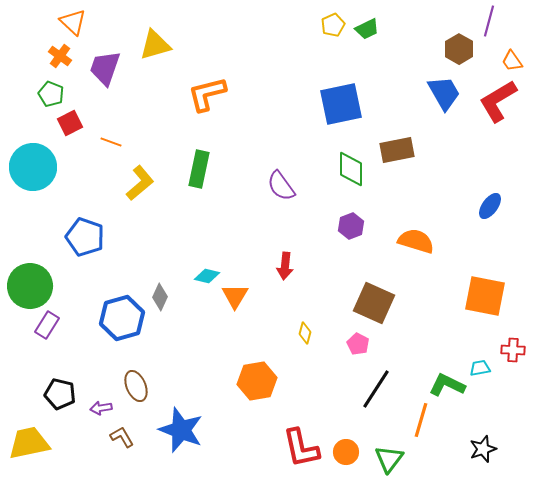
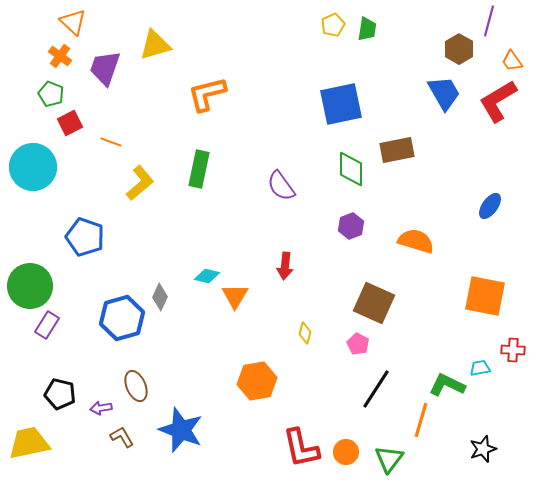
green trapezoid at (367, 29): rotated 55 degrees counterclockwise
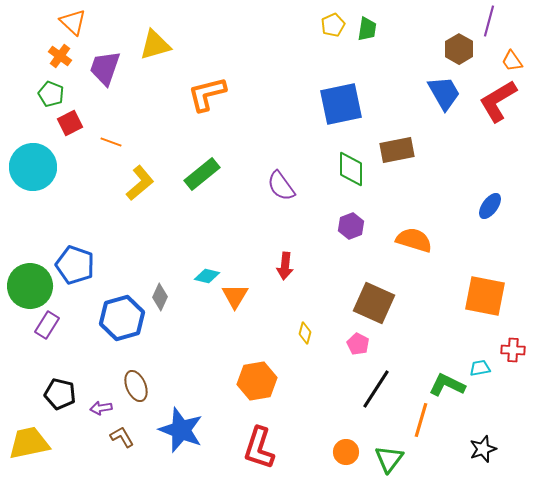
green rectangle at (199, 169): moved 3 px right, 5 px down; rotated 39 degrees clockwise
blue pentagon at (85, 237): moved 10 px left, 28 px down
orange semicircle at (416, 241): moved 2 px left, 1 px up
red L-shape at (301, 448): moved 42 px left; rotated 30 degrees clockwise
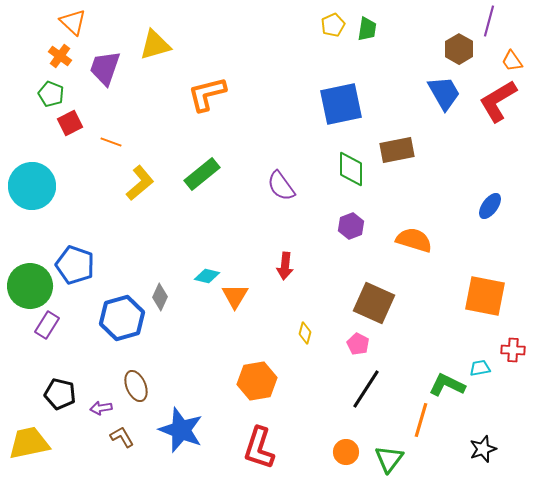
cyan circle at (33, 167): moved 1 px left, 19 px down
black line at (376, 389): moved 10 px left
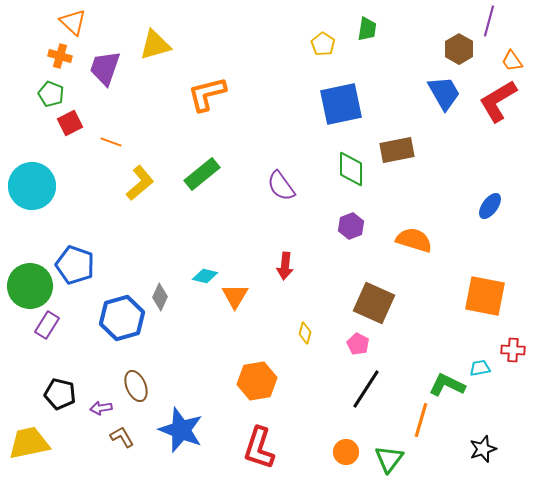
yellow pentagon at (333, 25): moved 10 px left, 19 px down; rotated 15 degrees counterclockwise
orange cross at (60, 56): rotated 20 degrees counterclockwise
cyan diamond at (207, 276): moved 2 px left
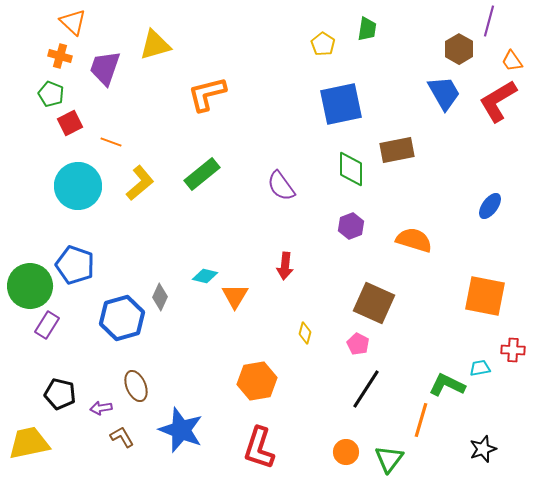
cyan circle at (32, 186): moved 46 px right
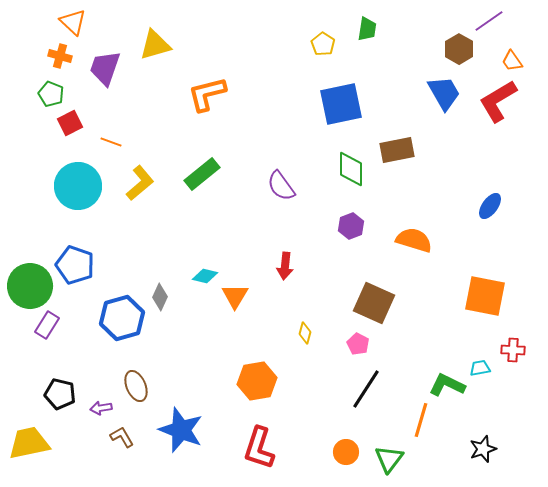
purple line at (489, 21): rotated 40 degrees clockwise
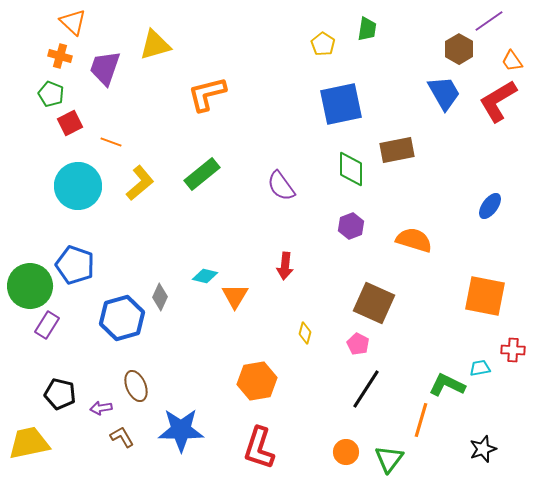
blue star at (181, 430): rotated 21 degrees counterclockwise
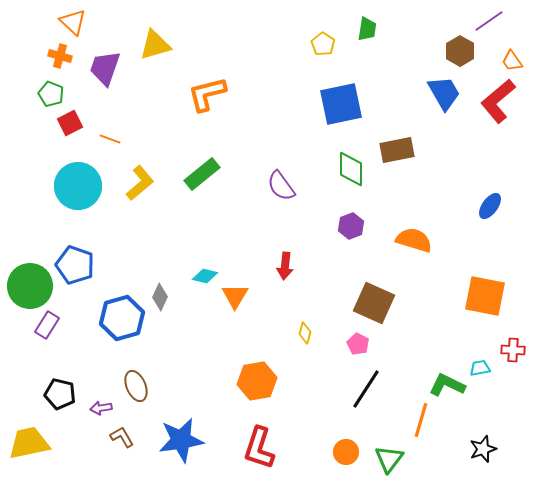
brown hexagon at (459, 49): moved 1 px right, 2 px down
red L-shape at (498, 101): rotated 9 degrees counterclockwise
orange line at (111, 142): moved 1 px left, 3 px up
blue star at (181, 430): moved 10 px down; rotated 9 degrees counterclockwise
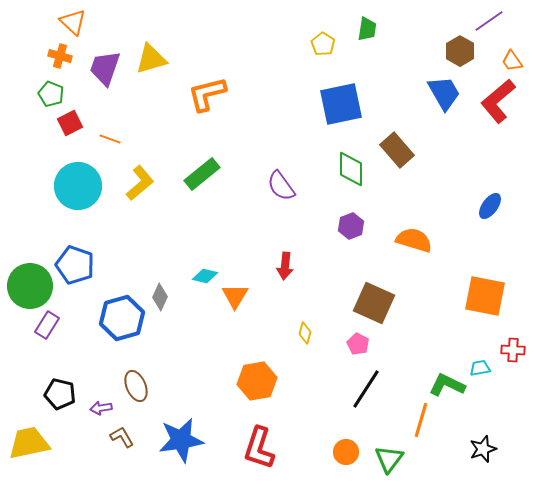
yellow triangle at (155, 45): moved 4 px left, 14 px down
brown rectangle at (397, 150): rotated 60 degrees clockwise
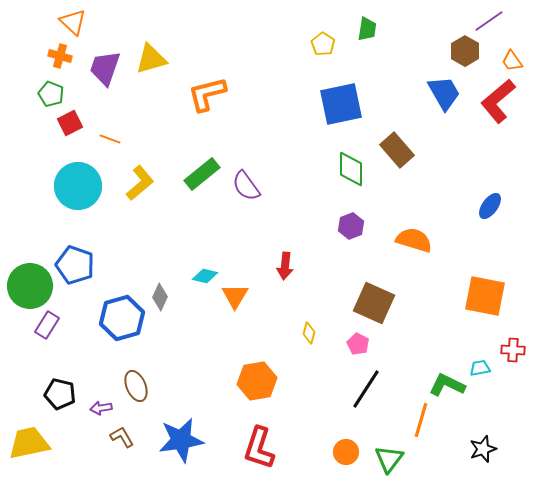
brown hexagon at (460, 51): moved 5 px right
purple semicircle at (281, 186): moved 35 px left
yellow diamond at (305, 333): moved 4 px right
